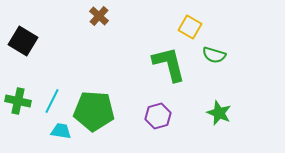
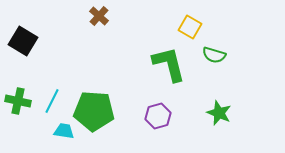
cyan trapezoid: moved 3 px right
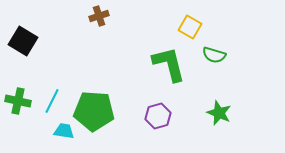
brown cross: rotated 30 degrees clockwise
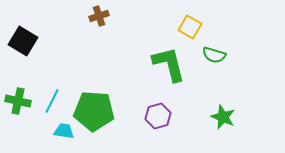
green star: moved 4 px right, 4 px down
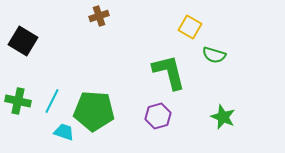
green L-shape: moved 8 px down
cyan trapezoid: moved 1 px down; rotated 10 degrees clockwise
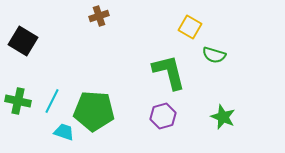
purple hexagon: moved 5 px right
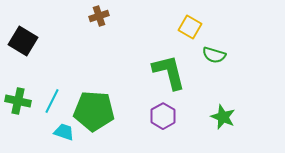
purple hexagon: rotated 15 degrees counterclockwise
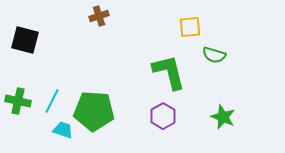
yellow square: rotated 35 degrees counterclockwise
black square: moved 2 px right, 1 px up; rotated 16 degrees counterclockwise
cyan trapezoid: moved 1 px left, 2 px up
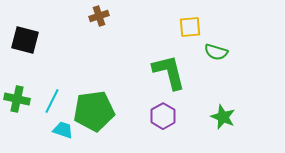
green semicircle: moved 2 px right, 3 px up
green cross: moved 1 px left, 2 px up
green pentagon: rotated 12 degrees counterclockwise
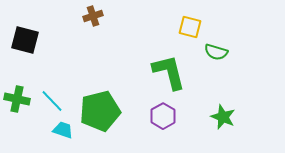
brown cross: moved 6 px left
yellow square: rotated 20 degrees clockwise
cyan line: rotated 70 degrees counterclockwise
green pentagon: moved 6 px right; rotated 6 degrees counterclockwise
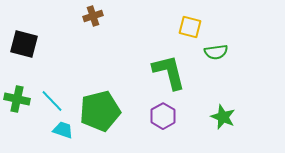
black square: moved 1 px left, 4 px down
green semicircle: rotated 25 degrees counterclockwise
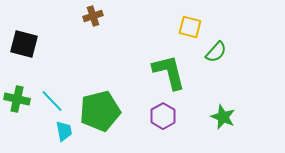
green semicircle: rotated 40 degrees counterclockwise
cyan trapezoid: moved 1 px right, 1 px down; rotated 60 degrees clockwise
